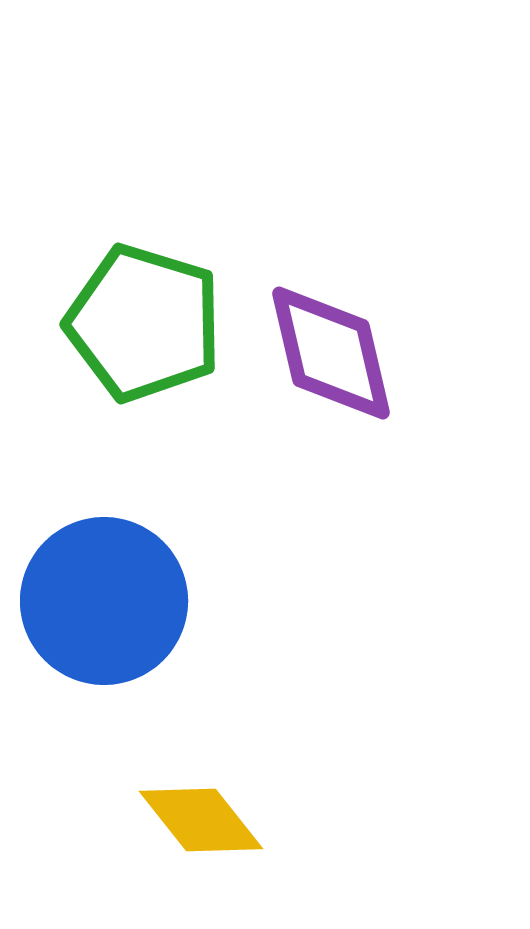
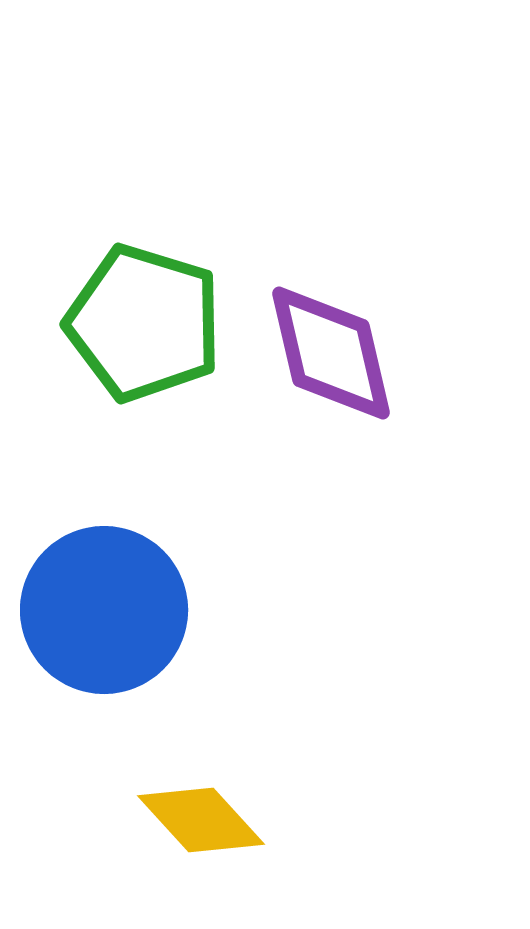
blue circle: moved 9 px down
yellow diamond: rotated 4 degrees counterclockwise
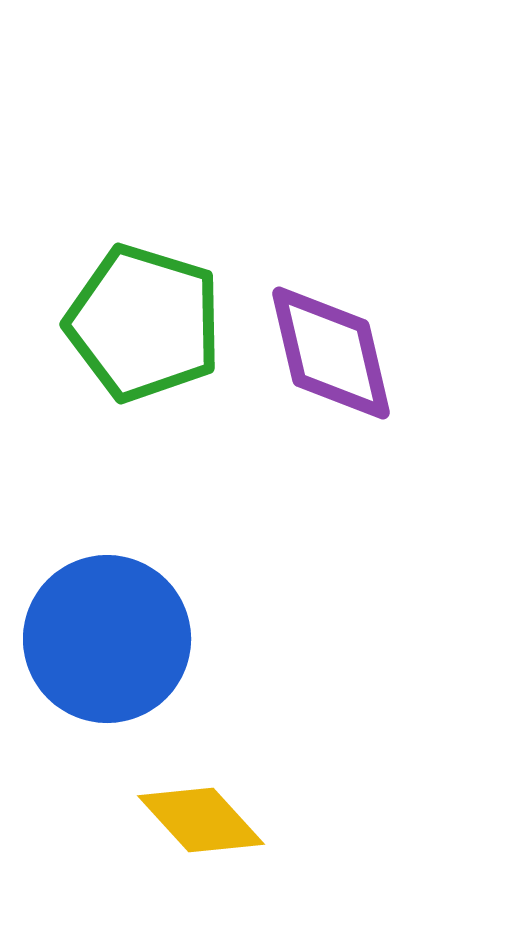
blue circle: moved 3 px right, 29 px down
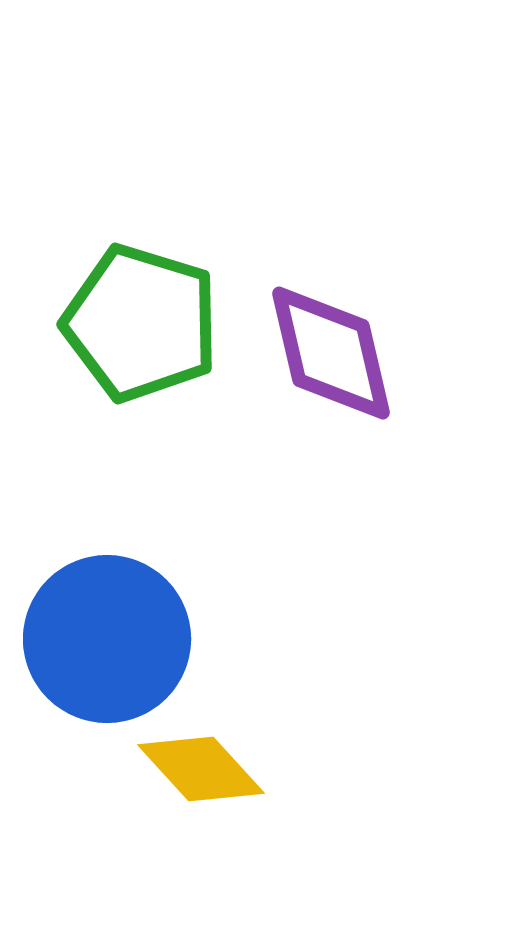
green pentagon: moved 3 px left
yellow diamond: moved 51 px up
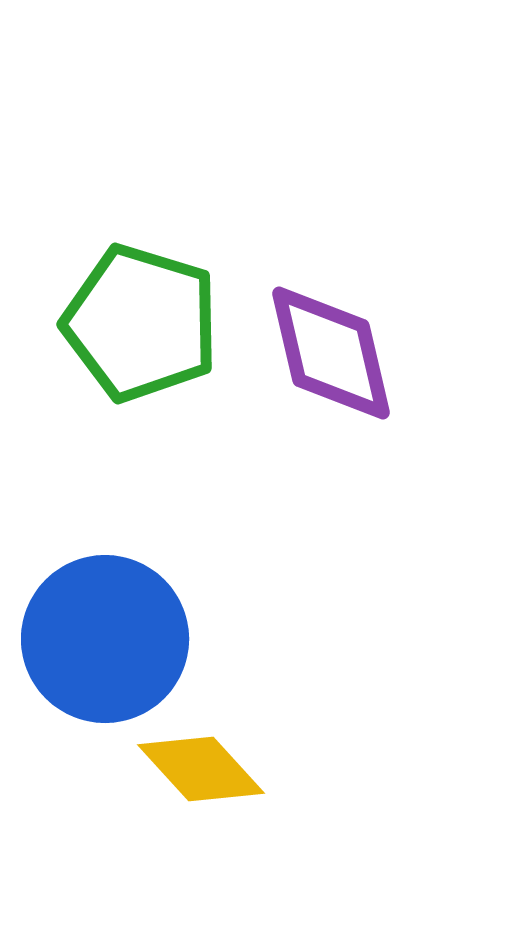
blue circle: moved 2 px left
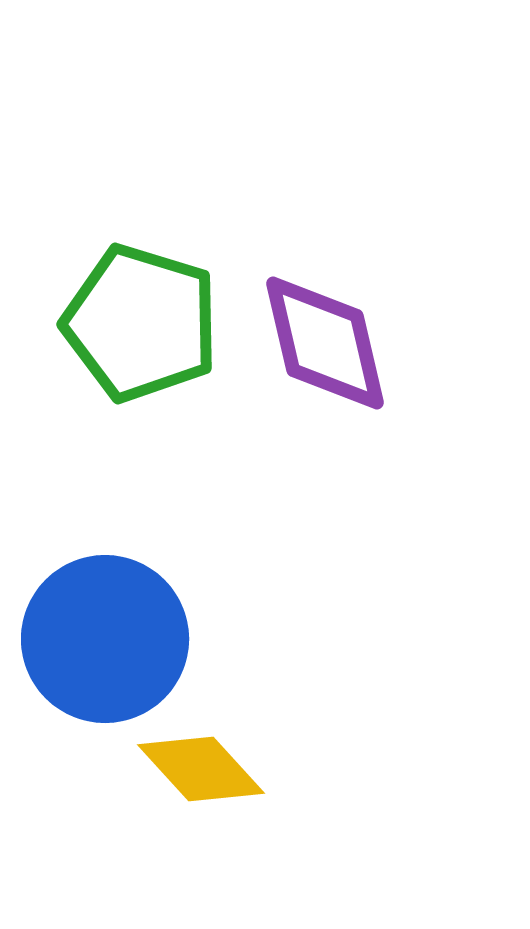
purple diamond: moved 6 px left, 10 px up
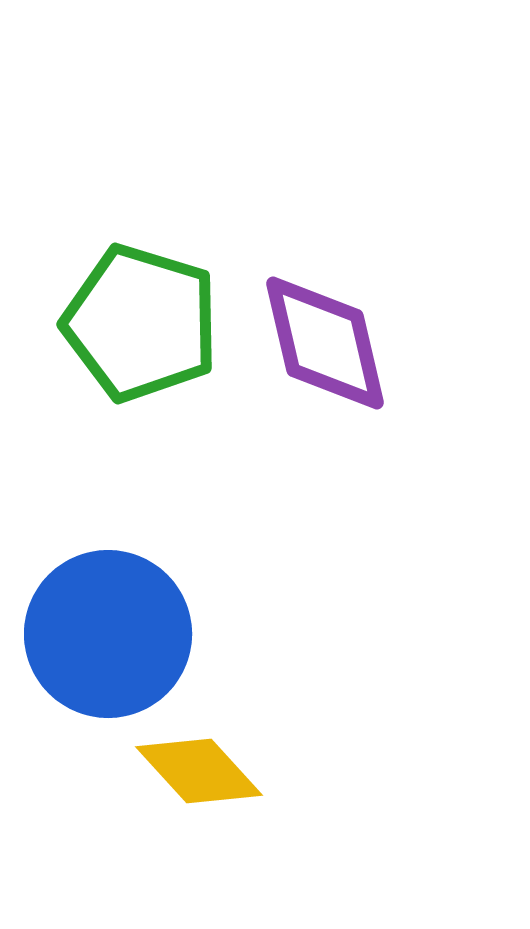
blue circle: moved 3 px right, 5 px up
yellow diamond: moved 2 px left, 2 px down
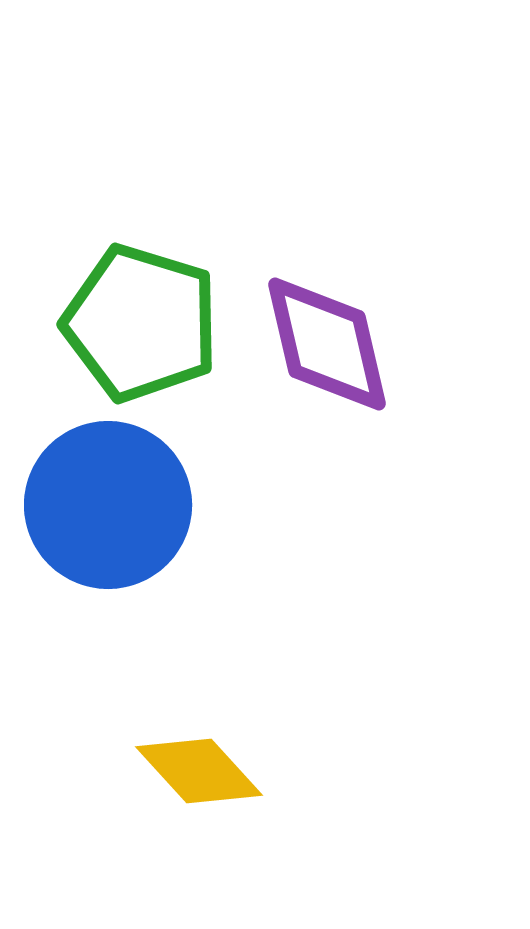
purple diamond: moved 2 px right, 1 px down
blue circle: moved 129 px up
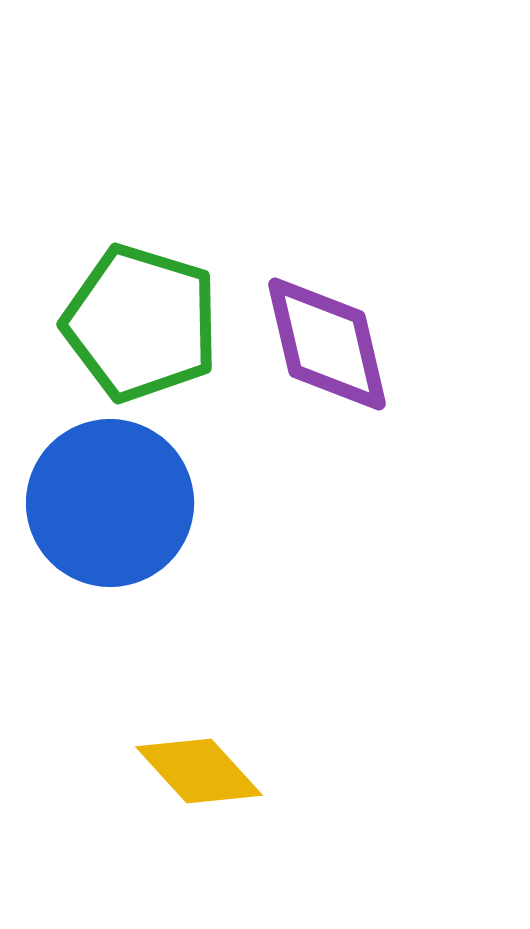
blue circle: moved 2 px right, 2 px up
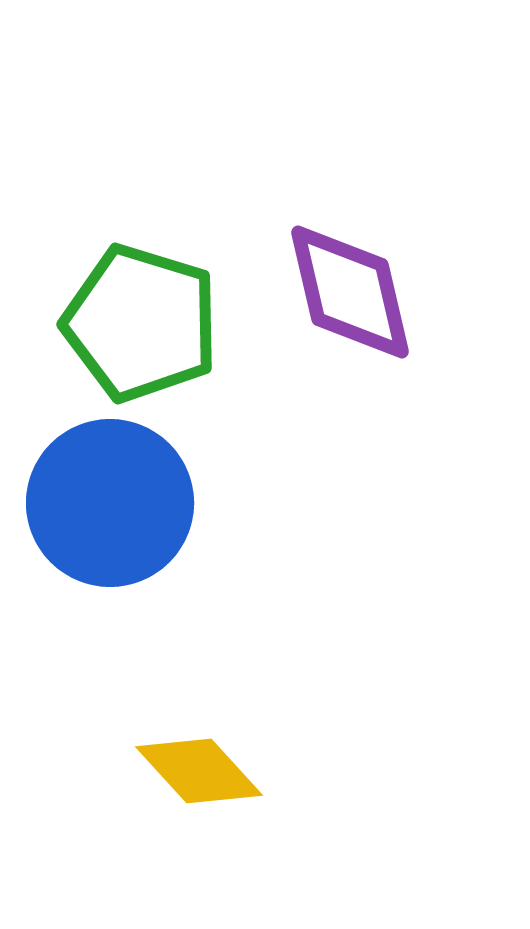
purple diamond: moved 23 px right, 52 px up
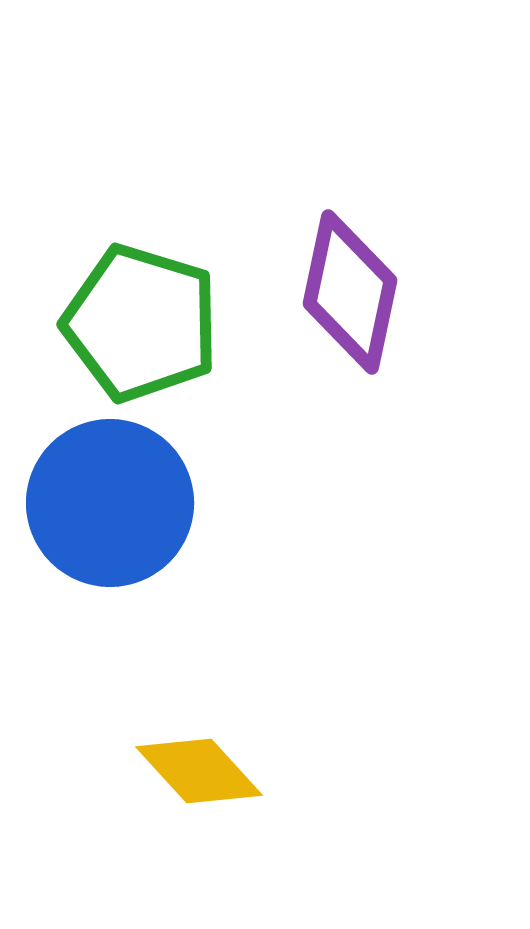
purple diamond: rotated 25 degrees clockwise
